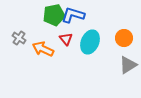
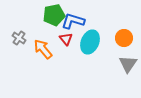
blue L-shape: moved 6 px down
orange arrow: rotated 25 degrees clockwise
gray triangle: moved 1 px up; rotated 24 degrees counterclockwise
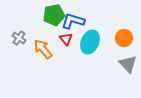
gray triangle: rotated 18 degrees counterclockwise
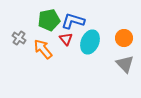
green pentagon: moved 5 px left, 5 px down
gray triangle: moved 3 px left
